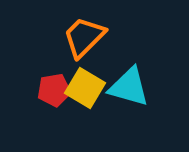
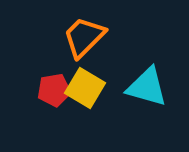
cyan triangle: moved 18 px right
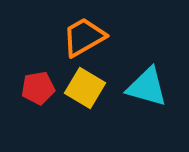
orange trapezoid: rotated 15 degrees clockwise
red pentagon: moved 16 px left, 2 px up
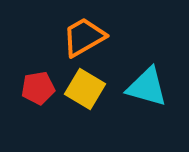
yellow square: moved 1 px down
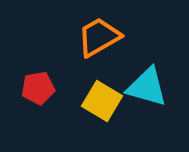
orange trapezoid: moved 15 px right
yellow square: moved 17 px right, 12 px down
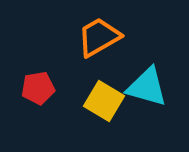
yellow square: moved 2 px right
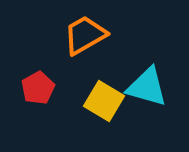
orange trapezoid: moved 14 px left, 2 px up
red pentagon: rotated 20 degrees counterclockwise
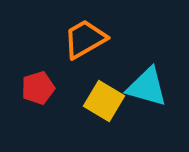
orange trapezoid: moved 4 px down
red pentagon: rotated 12 degrees clockwise
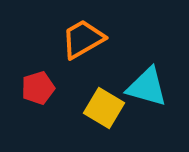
orange trapezoid: moved 2 px left
yellow square: moved 7 px down
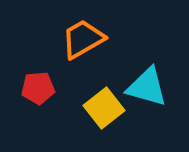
red pentagon: rotated 12 degrees clockwise
yellow square: rotated 21 degrees clockwise
